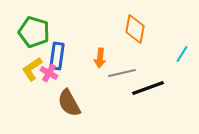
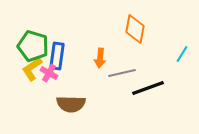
green pentagon: moved 1 px left, 14 px down
brown semicircle: moved 2 px right, 1 px down; rotated 60 degrees counterclockwise
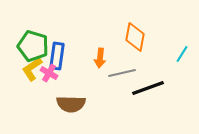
orange diamond: moved 8 px down
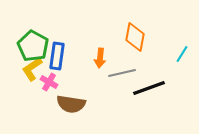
green pentagon: rotated 12 degrees clockwise
pink cross: moved 9 px down
black line: moved 1 px right
brown semicircle: rotated 8 degrees clockwise
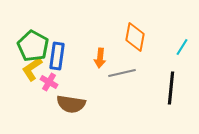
cyan line: moved 7 px up
black line: moved 22 px right; rotated 64 degrees counterclockwise
